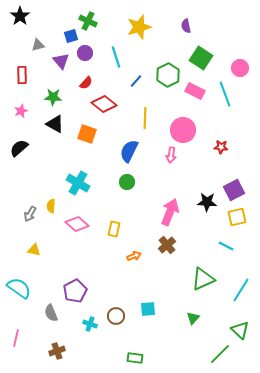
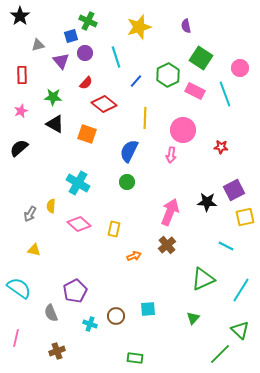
yellow square at (237, 217): moved 8 px right
pink diamond at (77, 224): moved 2 px right
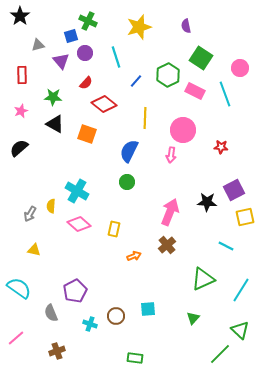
cyan cross at (78, 183): moved 1 px left, 8 px down
pink line at (16, 338): rotated 36 degrees clockwise
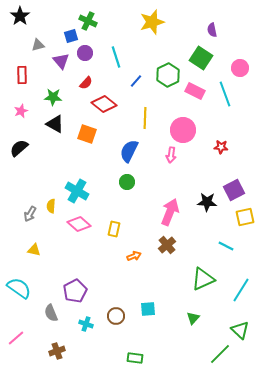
purple semicircle at (186, 26): moved 26 px right, 4 px down
yellow star at (139, 27): moved 13 px right, 5 px up
cyan cross at (90, 324): moved 4 px left
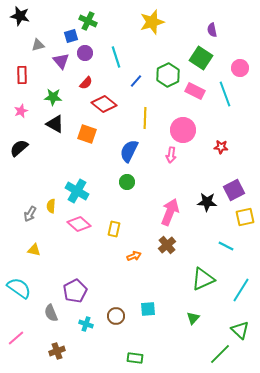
black star at (20, 16): rotated 24 degrees counterclockwise
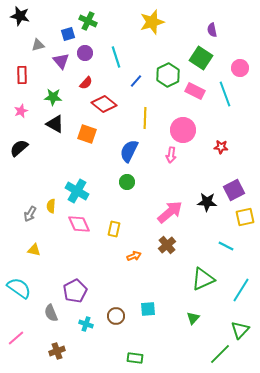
blue square at (71, 36): moved 3 px left, 2 px up
pink arrow at (170, 212): rotated 28 degrees clockwise
pink diamond at (79, 224): rotated 25 degrees clockwise
green triangle at (240, 330): rotated 30 degrees clockwise
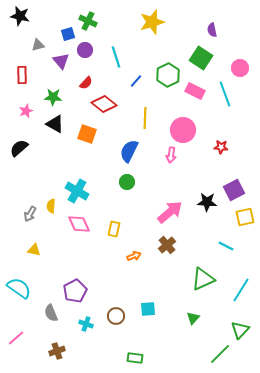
purple circle at (85, 53): moved 3 px up
pink star at (21, 111): moved 5 px right
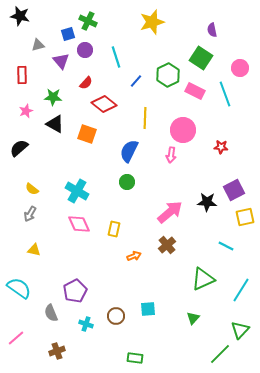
yellow semicircle at (51, 206): moved 19 px left, 17 px up; rotated 56 degrees counterclockwise
